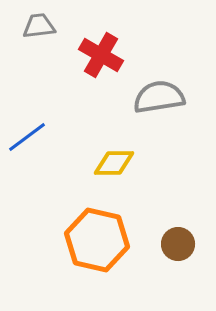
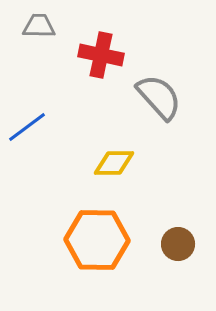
gray trapezoid: rotated 8 degrees clockwise
red cross: rotated 18 degrees counterclockwise
gray semicircle: rotated 57 degrees clockwise
blue line: moved 10 px up
orange hexagon: rotated 12 degrees counterclockwise
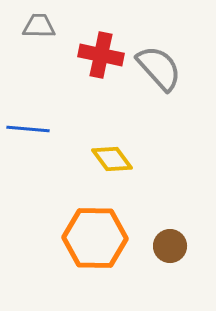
gray semicircle: moved 29 px up
blue line: moved 1 px right, 2 px down; rotated 42 degrees clockwise
yellow diamond: moved 2 px left, 4 px up; rotated 54 degrees clockwise
orange hexagon: moved 2 px left, 2 px up
brown circle: moved 8 px left, 2 px down
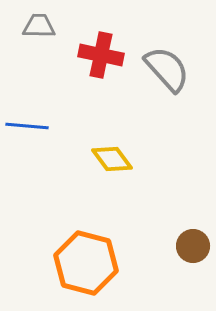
gray semicircle: moved 8 px right, 1 px down
blue line: moved 1 px left, 3 px up
orange hexagon: moved 9 px left, 25 px down; rotated 14 degrees clockwise
brown circle: moved 23 px right
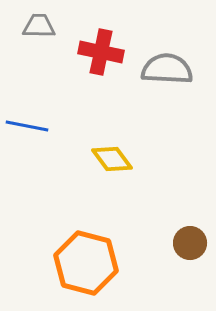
red cross: moved 3 px up
gray semicircle: rotated 45 degrees counterclockwise
blue line: rotated 6 degrees clockwise
brown circle: moved 3 px left, 3 px up
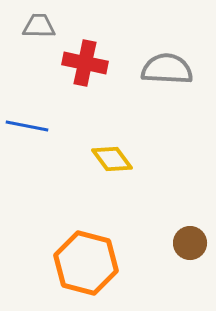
red cross: moved 16 px left, 11 px down
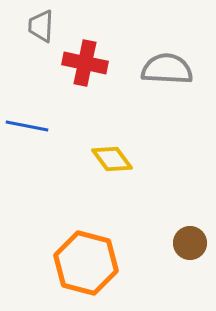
gray trapezoid: moved 2 px right; rotated 88 degrees counterclockwise
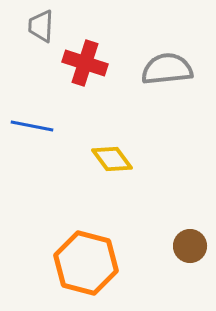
red cross: rotated 6 degrees clockwise
gray semicircle: rotated 9 degrees counterclockwise
blue line: moved 5 px right
brown circle: moved 3 px down
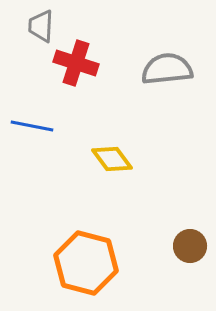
red cross: moved 9 px left
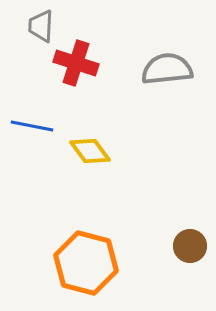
yellow diamond: moved 22 px left, 8 px up
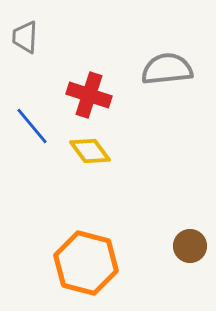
gray trapezoid: moved 16 px left, 11 px down
red cross: moved 13 px right, 32 px down
blue line: rotated 39 degrees clockwise
